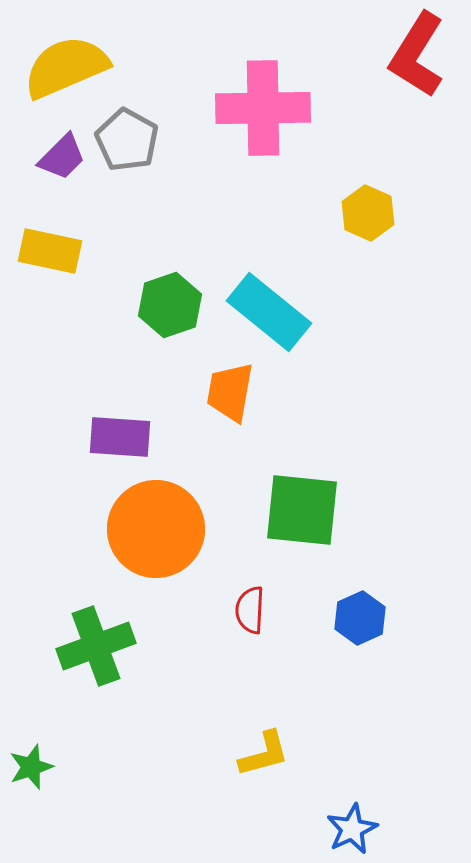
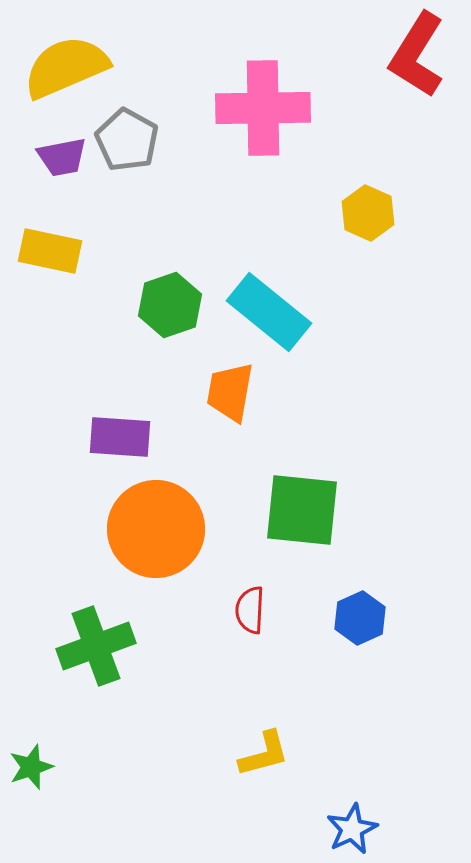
purple trapezoid: rotated 34 degrees clockwise
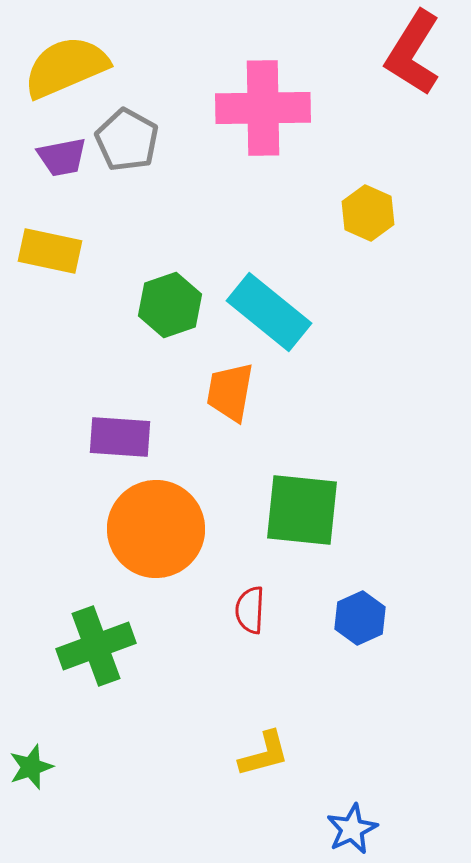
red L-shape: moved 4 px left, 2 px up
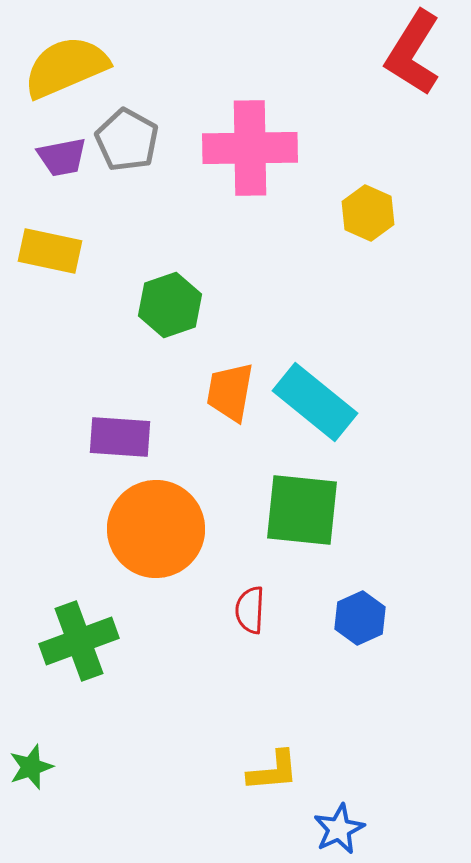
pink cross: moved 13 px left, 40 px down
cyan rectangle: moved 46 px right, 90 px down
green cross: moved 17 px left, 5 px up
yellow L-shape: moved 9 px right, 17 px down; rotated 10 degrees clockwise
blue star: moved 13 px left
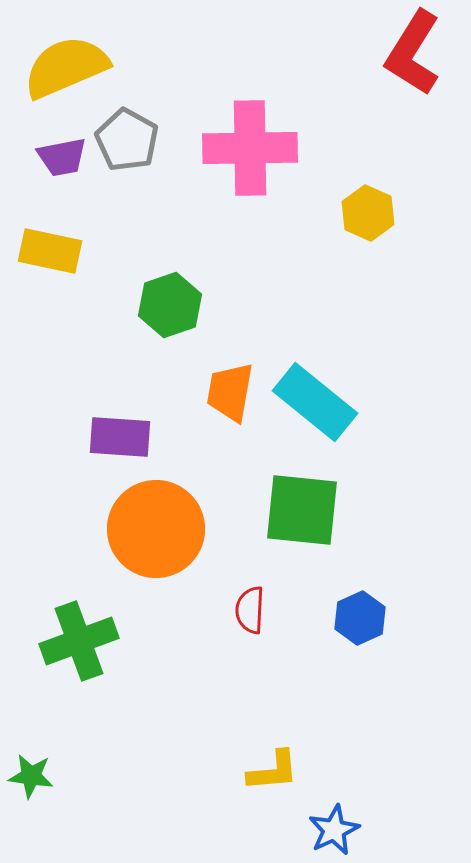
green star: moved 9 px down; rotated 27 degrees clockwise
blue star: moved 5 px left, 1 px down
